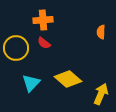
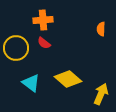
orange semicircle: moved 3 px up
cyan triangle: rotated 36 degrees counterclockwise
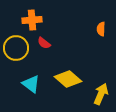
orange cross: moved 11 px left
cyan triangle: moved 1 px down
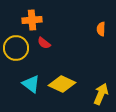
yellow diamond: moved 6 px left, 5 px down; rotated 16 degrees counterclockwise
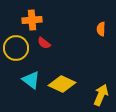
cyan triangle: moved 4 px up
yellow arrow: moved 1 px down
